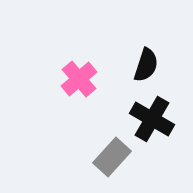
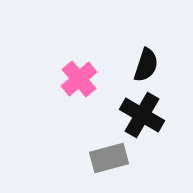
black cross: moved 10 px left, 4 px up
gray rectangle: moved 3 px left, 1 px down; rotated 33 degrees clockwise
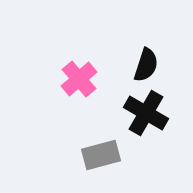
black cross: moved 4 px right, 2 px up
gray rectangle: moved 8 px left, 3 px up
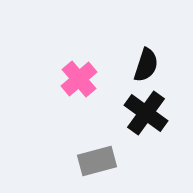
black cross: rotated 6 degrees clockwise
gray rectangle: moved 4 px left, 6 px down
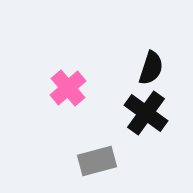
black semicircle: moved 5 px right, 3 px down
pink cross: moved 11 px left, 9 px down
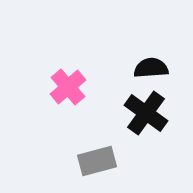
black semicircle: rotated 112 degrees counterclockwise
pink cross: moved 1 px up
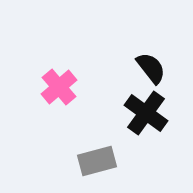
black semicircle: rotated 56 degrees clockwise
pink cross: moved 9 px left
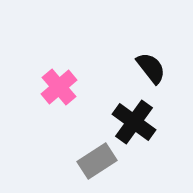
black cross: moved 12 px left, 9 px down
gray rectangle: rotated 18 degrees counterclockwise
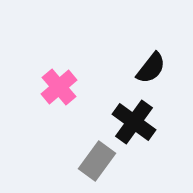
black semicircle: rotated 76 degrees clockwise
gray rectangle: rotated 21 degrees counterclockwise
